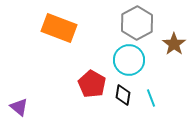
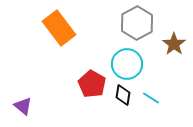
orange rectangle: rotated 32 degrees clockwise
cyan circle: moved 2 px left, 4 px down
cyan line: rotated 36 degrees counterclockwise
purple triangle: moved 4 px right, 1 px up
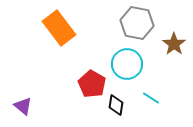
gray hexagon: rotated 20 degrees counterclockwise
black diamond: moved 7 px left, 10 px down
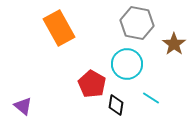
orange rectangle: rotated 8 degrees clockwise
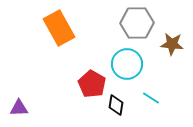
gray hexagon: rotated 12 degrees counterclockwise
brown star: moved 2 px left; rotated 30 degrees counterclockwise
purple triangle: moved 4 px left, 2 px down; rotated 42 degrees counterclockwise
